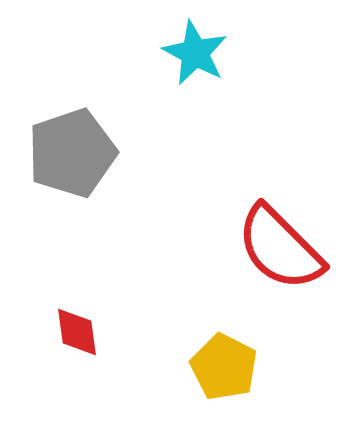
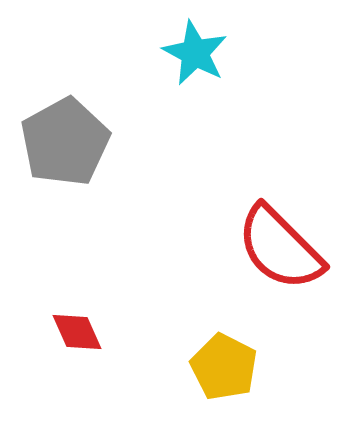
gray pentagon: moved 7 px left, 11 px up; rotated 10 degrees counterclockwise
red diamond: rotated 16 degrees counterclockwise
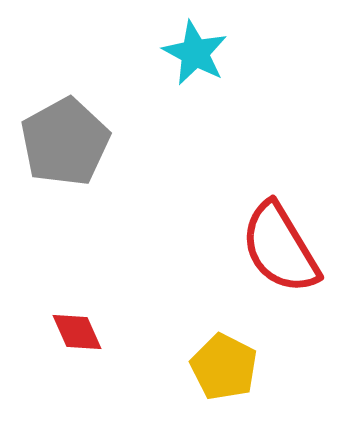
red semicircle: rotated 14 degrees clockwise
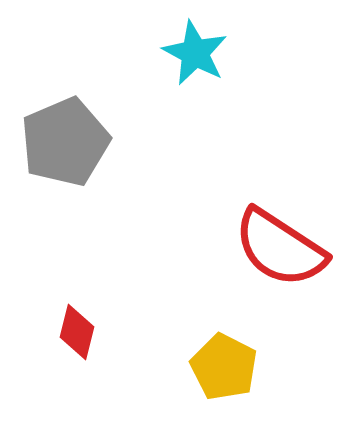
gray pentagon: rotated 6 degrees clockwise
red semicircle: rotated 26 degrees counterclockwise
red diamond: rotated 38 degrees clockwise
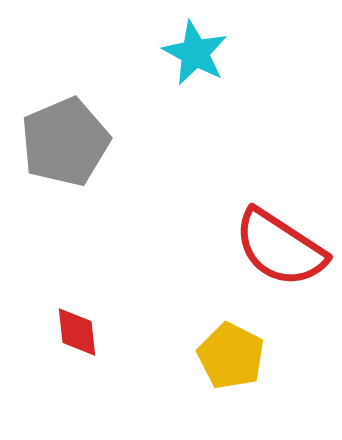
red diamond: rotated 20 degrees counterclockwise
yellow pentagon: moved 7 px right, 11 px up
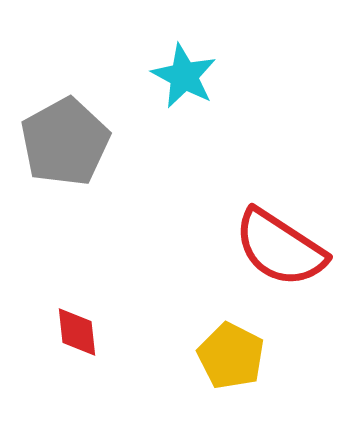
cyan star: moved 11 px left, 23 px down
gray pentagon: rotated 6 degrees counterclockwise
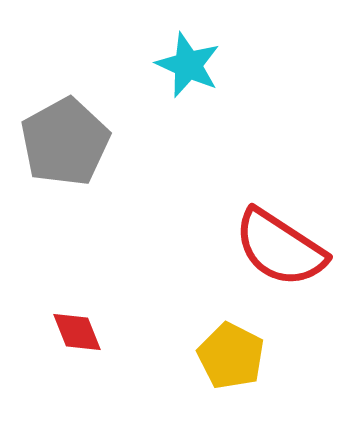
cyan star: moved 4 px right, 11 px up; rotated 4 degrees counterclockwise
red diamond: rotated 16 degrees counterclockwise
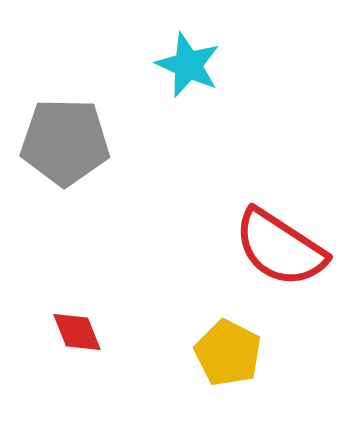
gray pentagon: rotated 30 degrees clockwise
yellow pentagon: moved 3 px left, 3 px up
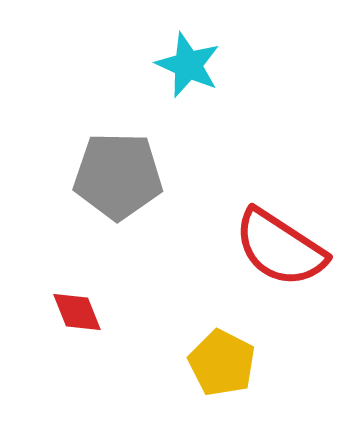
gray pentagon: moved 53 px right, 34 px down
red diamond: moved 20 px up
yellow pentagon: moved 6 px left, 10 px down
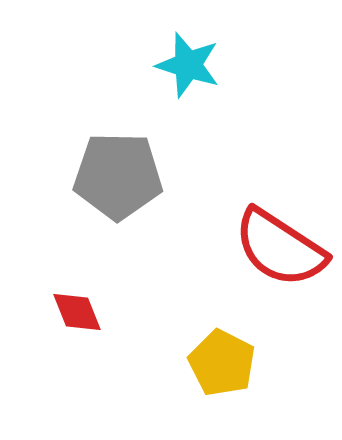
cyan star: rotated 6 degrees counterclockwise
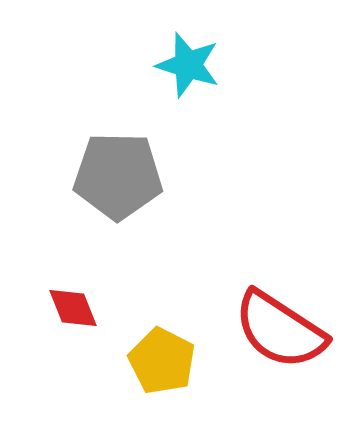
red semicircle: moved 82 px down
red diamond: moved 4 px left, 4 px up
yellow pentagon: moved 60 px left, 2 px up
